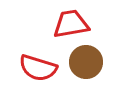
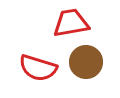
red trapezoid: moved 1 px up
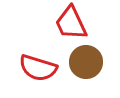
red trapezoid: rotated 105 degrees counterclockwise
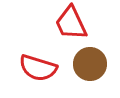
brown circle: moved 4 px right, 2 px down
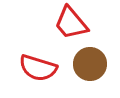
red trapezoid: rotated 15 degrees counterclockwise
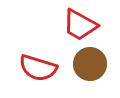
red trapezoid: moved 9 px right, 2 px down; rotated 21 degrees counterclockwise
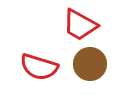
red semicircle: moved 1 px right, 1 px up
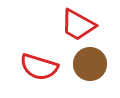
red trapezoid: moved 2 px left
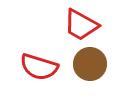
red trapezoid: moved 3 px right
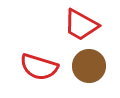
brown circle: moved 1 px left, 2 px down
